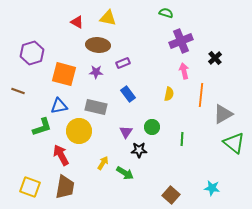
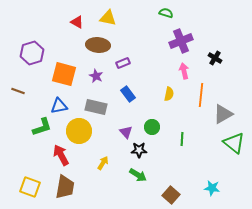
black cross: rotated 16 degrees counterclockwise
purple star: moved 4 px down; rotated 24 degrees clockwise
purple triangle: rotated 16 degrees counterclockwise
green arrow: moved 13 px right, 2 px down
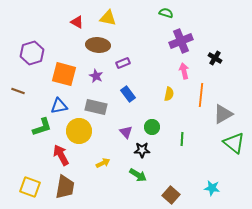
black star: moved 3 px right
yellow arrow: rotated 32 degrees clockwise
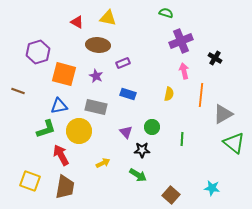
purple hexagon: moved 6 px right, 1 px up
blue rectangle: rotated 35 degrees counterclockwise
green L-shape: moved 4 px right, 2 px down
yellow square: moved 6 px up
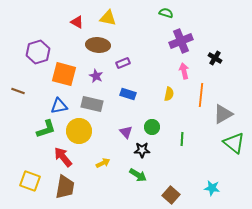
gray rectangle: moved 4 px left, 3 px up
red arrow: moved 2 px right, 2 px down; rotated 10 degrees counterclockwise
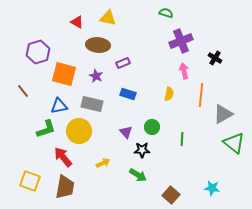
brown line: moved 5 px right; rotated 32 degrees clockwise
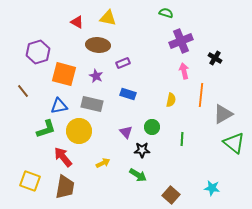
yellow semicircle: moved 2 px right, 6 px down
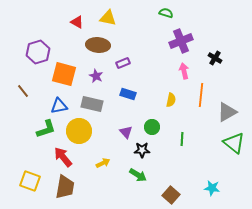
gray triangle: moved 4 px right, 2 px up
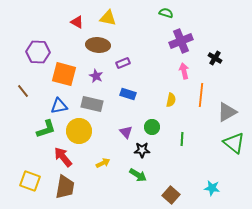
purple hexagon: rotated 20 degrees clockwise
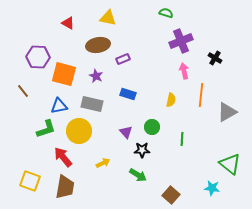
red triangle: moved 9 px left, 1 px down
brown ellipse: rotated 15 degrees counterclockwise
purple hexagon: moved 5 px down
purple rectangle: moved 4 px up
green triangle: moved 4 px left, 21 px down
